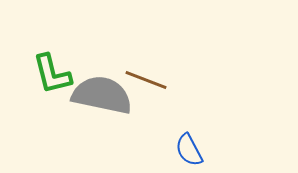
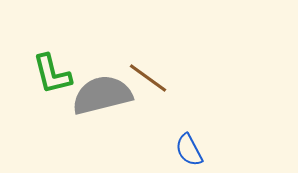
brown line: moved 2 px right, 2 px up; rotated 15 degrees clockwise
gray semicircle: rotated 26 degrees counterclockwise
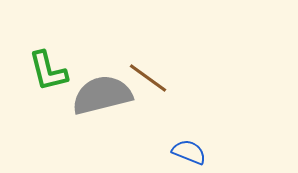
green L-shape: moved 4 px left, 3 px up
blue semicircle: moved 2 px down; rotated 140 degrees clockwise
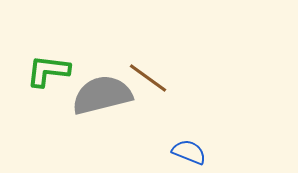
green L-shape: rotated 111 degrees clockwise
